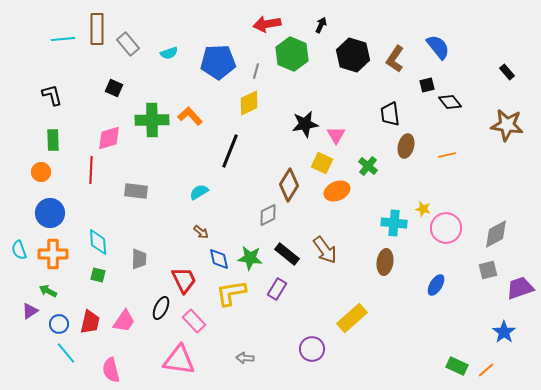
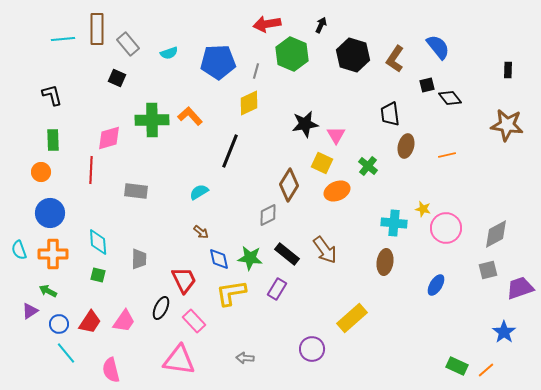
black rectangle at (507, 72): moved 1 px right, 2 px up; rotated 42 degrees clockwise
black square at (114, 88): moved 3 px right, 10 px up
black diamond at (450, 102): moved 4 px up
red trapezoid at (90, 322): rotated 20 degrees clockwise
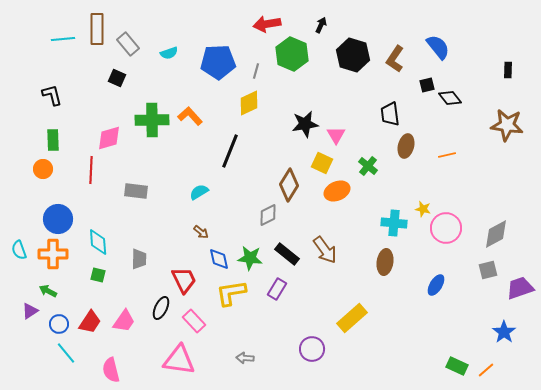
orange circle at (41, 172): moved 2 px right, 3 px up
blue circle at (50, 213): moved 8 px right, 6 px down
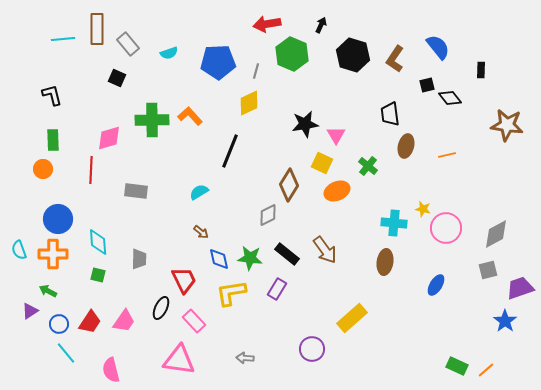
black rectangle at (508, 70): moved 27 px left
blue star at (504, 332): moved 1 px right, 11 px up
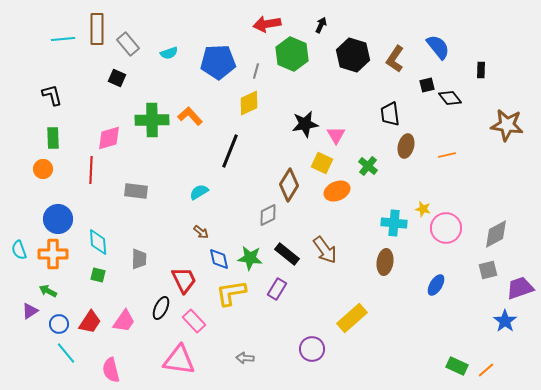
green rectangle at (53, 140): moved 2 px up
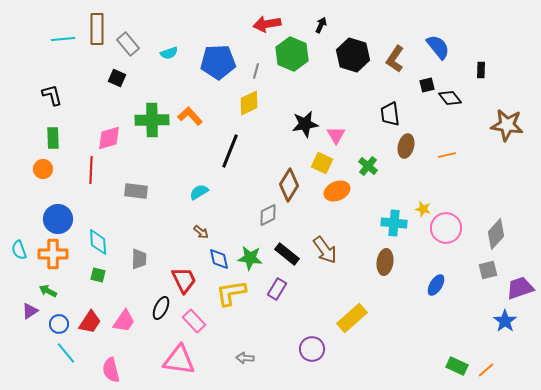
gray diamond at (496, 234): rotated 20 degrees counterclockwise
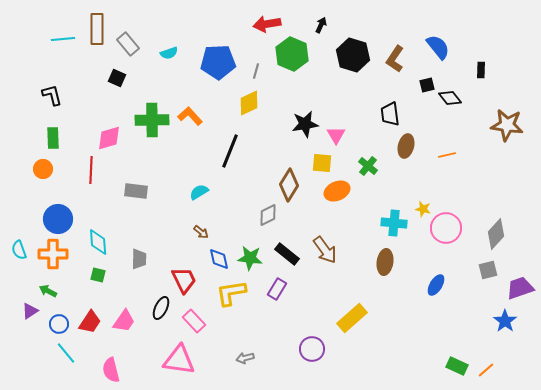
yellow square at (322, 163): rotated 20 degrees counterclockwise
gray arrow at (245, 358): rotated 18 degrees counterclockwise
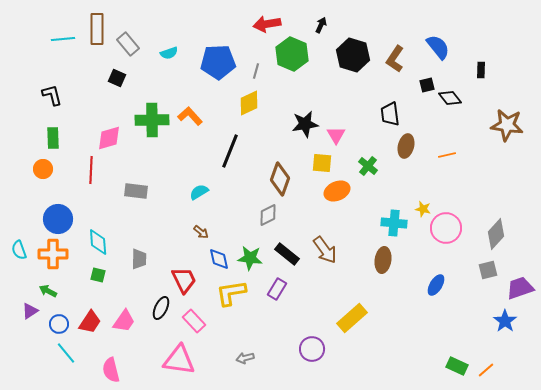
brown diamond at (289, 185): moved 9 px left, 6 px up; rotated 12 degrees counterclockwise
brown ellipse at (385, 262): moved 2 px left, 2 px up
